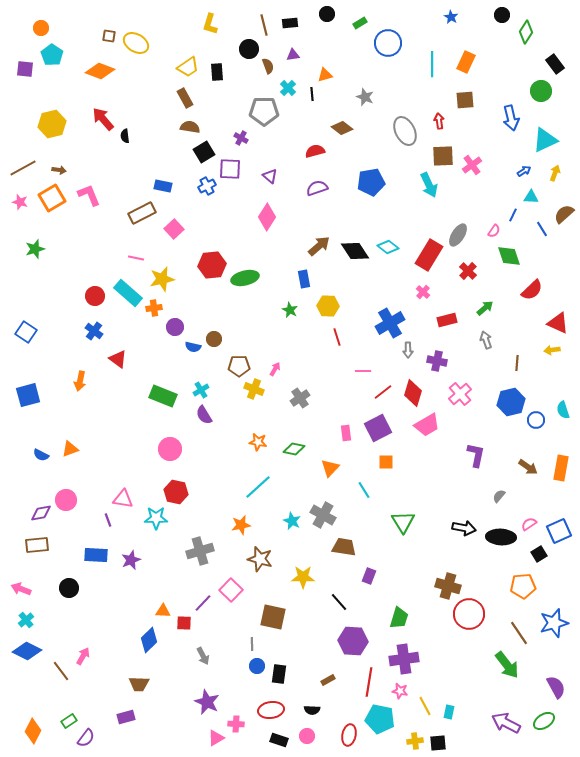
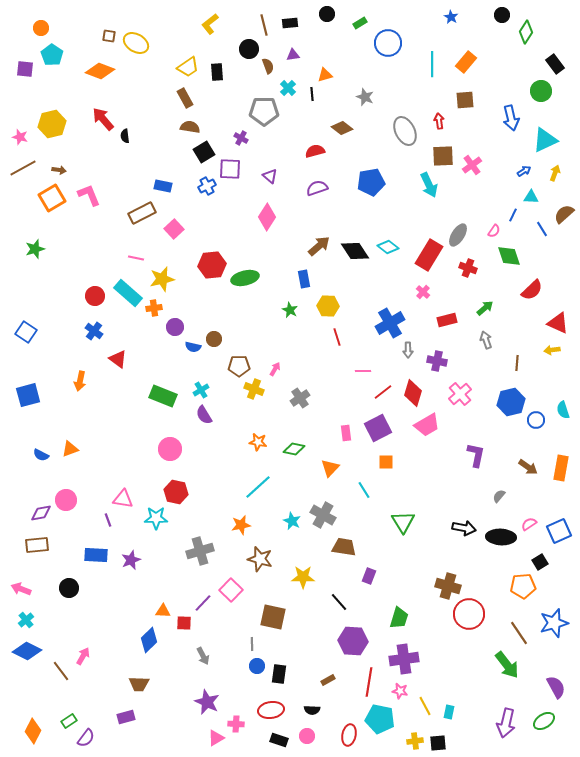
yellow L-shape at (210, 24): rotated 35 degrees clockwise
orange rectangle at (466, 62): rotated 15 degrees clockwise
pink star at (20, 202): moved 65 px up
red cross at (468, 271): moved 3 px up; rotated 24 degrees counterclockwise
black square at (539, 554): moved 1 px right, 8 px down
purple arrow at (506, 723): rotated 104 degrees counterclockwise
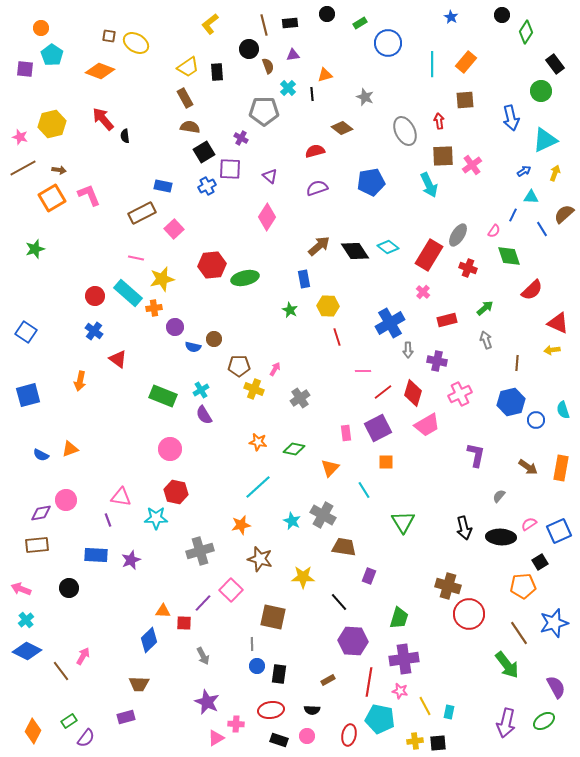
pink cross at (460, 394): rotated 15 degrees clockwise
pink triangle at (123, 499): moved 2 px left, 2 px up
black arrow at (464, 528): rotated 65 degrees clockwise
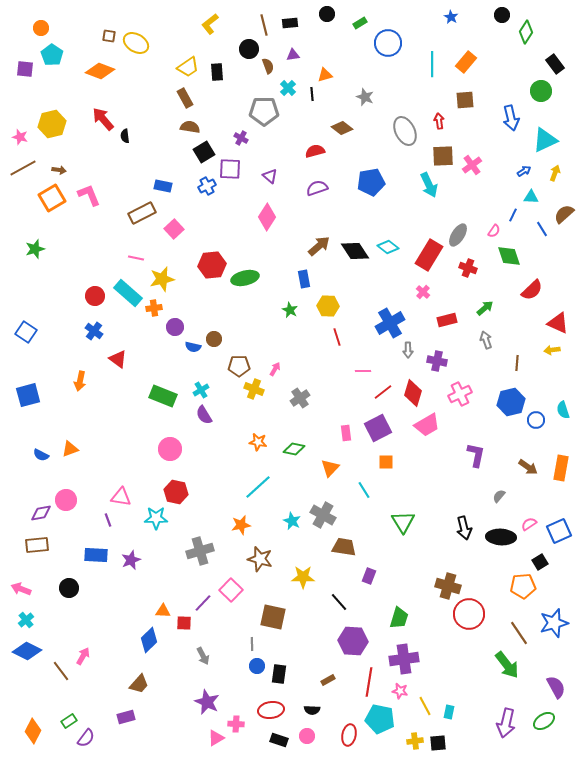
brown trapezoid at (139, 684): rotated 50 degrees counterclockwise
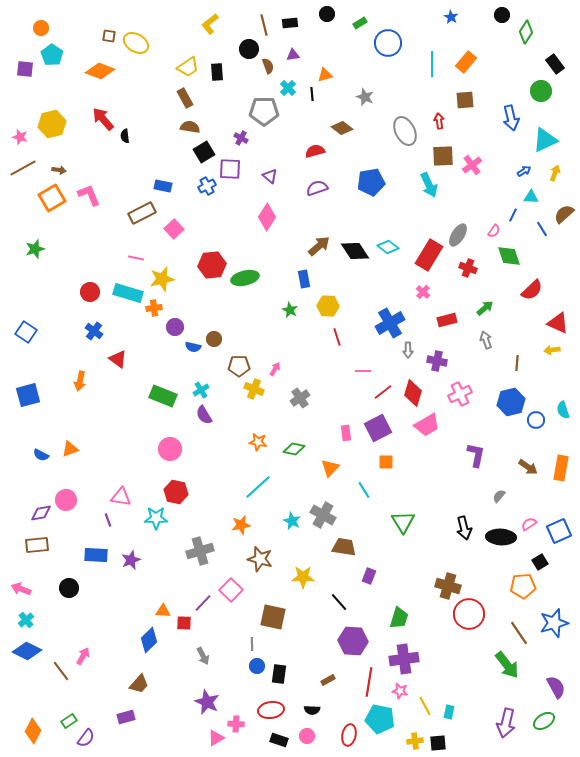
cyan rectangle at (128, 293): rotated 24 degrees counterclockwise
red circle at (95, 296): moved 5 px left, 4 px up
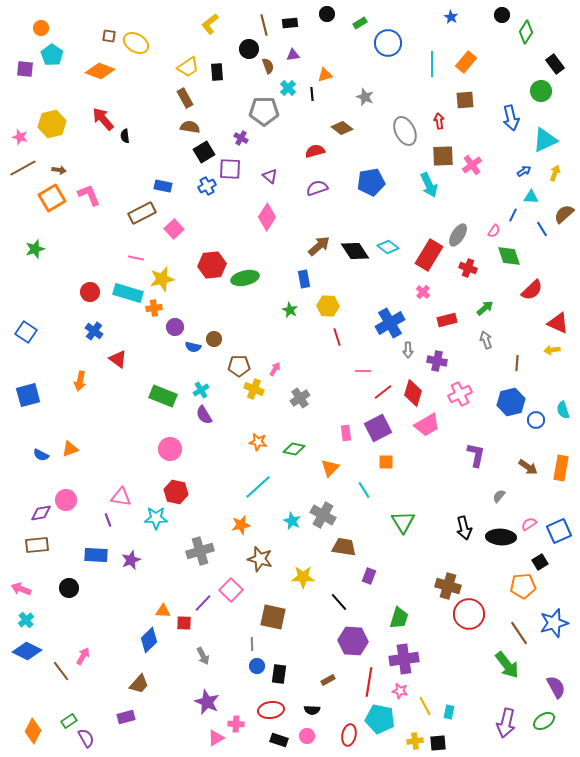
purple semicircle at (86, 738): rotated 66 degrees counterclockwise
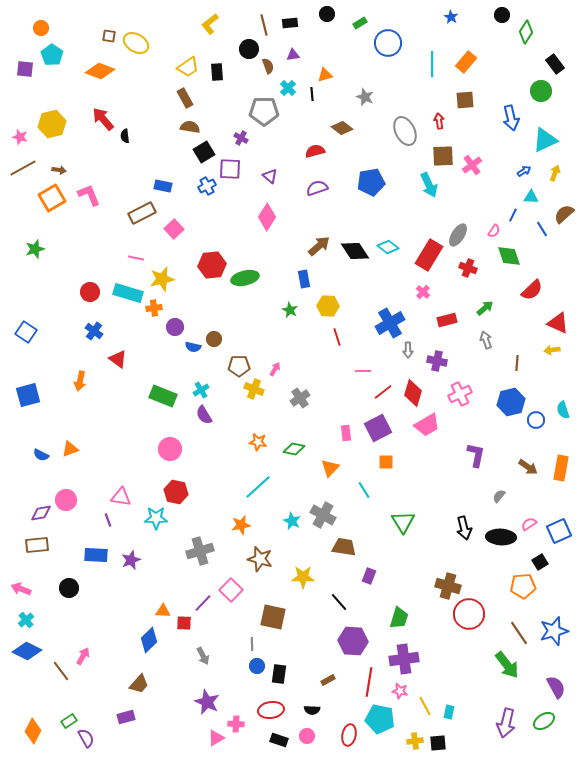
blue star at (554, 623): moved 8 px down
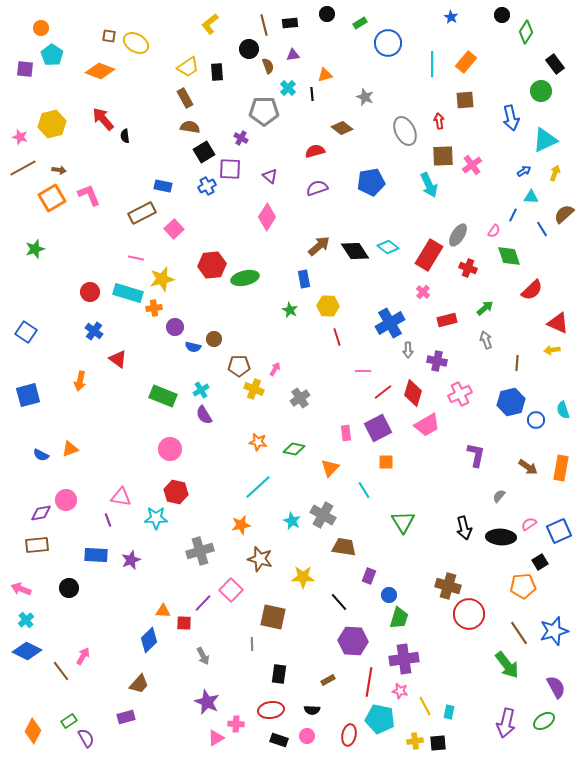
blue circle at (257, 666): moved 132 px right, 71 px up
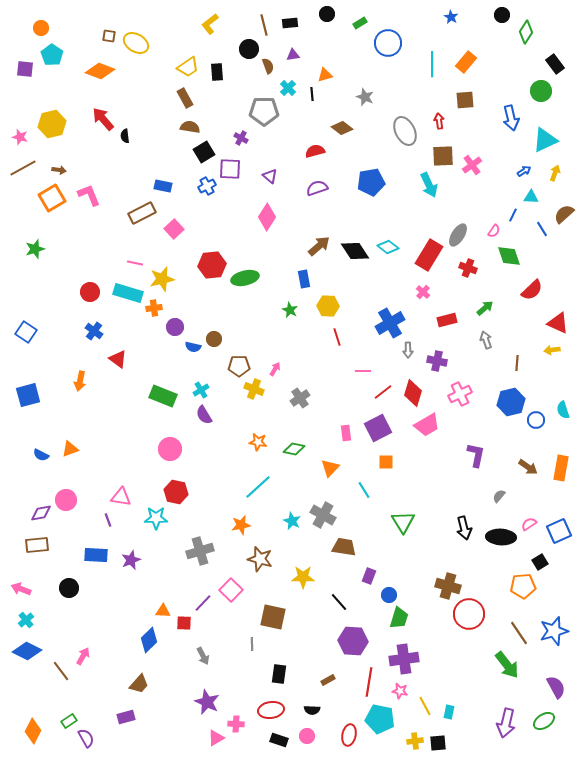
pink line at (136, 258): moved 1 px left, 5 px down
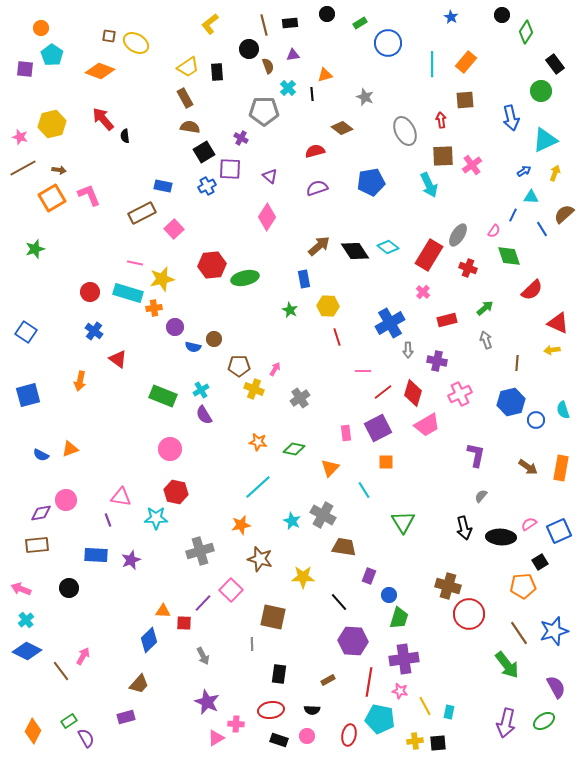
red arrow at (439, 121): moved 2 px right, 1 px up
gray semicircle at (499, 496): moved 18 px left
